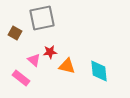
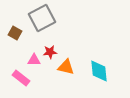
gray square: rotated 16 degrees counterclockwise
pink triangle: rotated 40 degrees counterclockwise
orange triangle: moved 1 px left, 1 px down
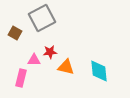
pink rectangle: rotated 66 degrees clockwise
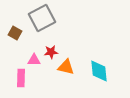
red star: moved 1 px right
pink rectangle: rotated 12 degrees counterclockwise
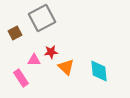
brown square: rotated 32 degrees clockwise
orange triangle: rotated 30 degrees clockwise
pink rectangle: rotated 36 degrees counterclockwise
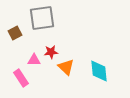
gray square: rotated 20 degrees clockwise
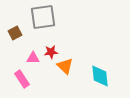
gray square: moved 1 px right, 1 px up
pink triangle: moved 1 px left, 2 px up
orange triangle: moved 1 px left, 1 px up
cyan diamond: moved 1 px right, 5 px down
pink rectangle: moved 1 px right, 1 px down
